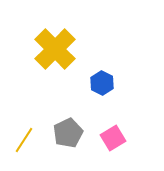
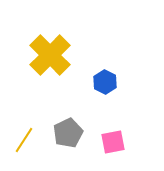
yellow cross: moved 5 px left, 6 px down
blue hexagon: moved 3 px right, 1 px up
pink square: moved 4 px down; rotated 20 degrees clockwise
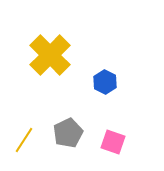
pink square: rotated 30 degrees clockwise
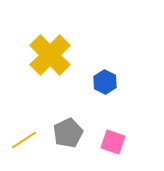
yellow line: rotated 24 degrees clockwise
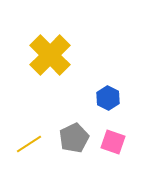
blue hexagon: moved 3 px right, 16 px down
gray pentagon: moved 6 px right, 5 px down
yellow line: moved 5 px right, 4 px down
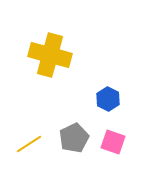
yellow cross: rotated 30 degrees counterclockwise
blue hexagon: moved 1 px down
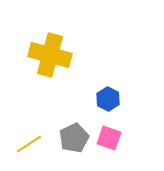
pink square: moved 4 px left, 4 px up
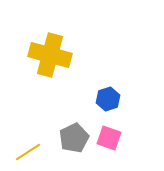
blue hexagon: rotated 15 degrees clockwise
yellow line: moved 1 px left, 8 px down
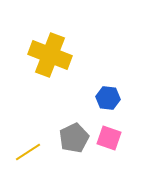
yellow cross: rotated 6 degrees clockwise
blue hexagon: moved 1 px up; rotated 25 degrees clockwise
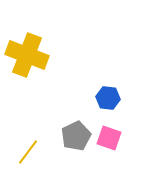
yellow cross: moved 23 px left
gray pentagon: moved 2 px right, 2 px up
yellow line: rotated 20 degrees counterclockwise
